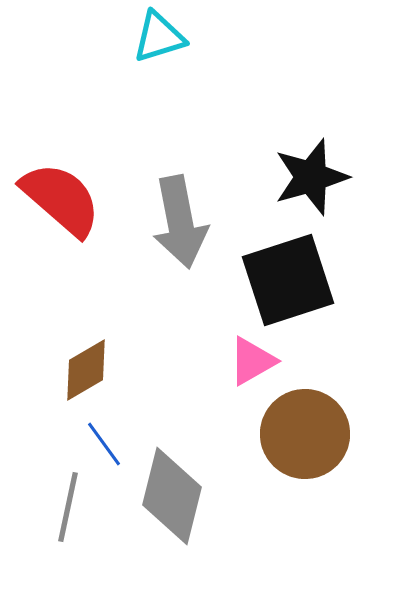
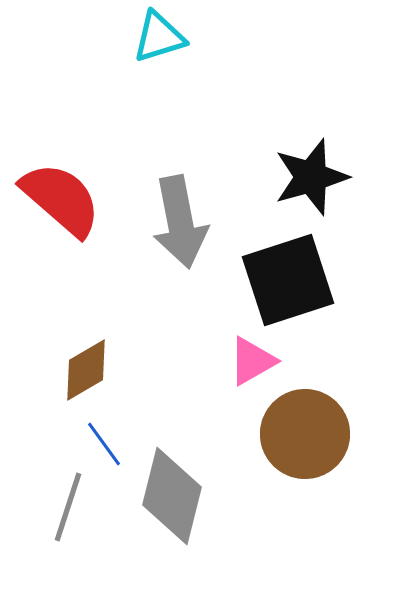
gray line: rotated 6 degrees clockwise
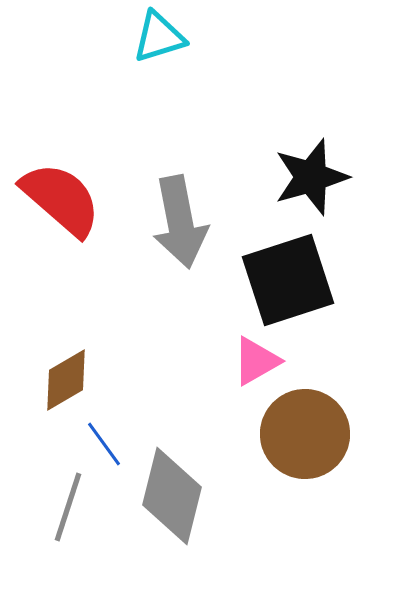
pink triangle: moved 4 px right
brown diamond: moved 20 px left, 10 px down
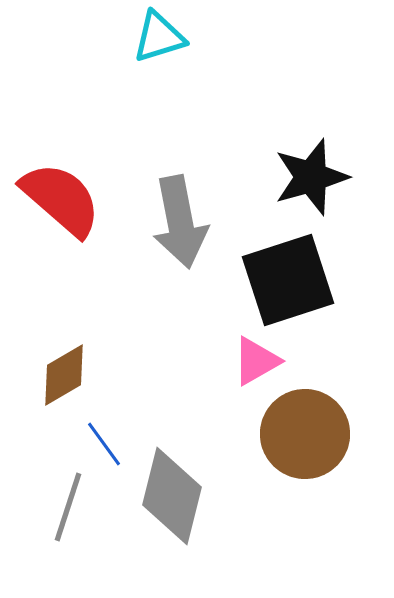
brown diamond: moved 2 px left, 5 px up
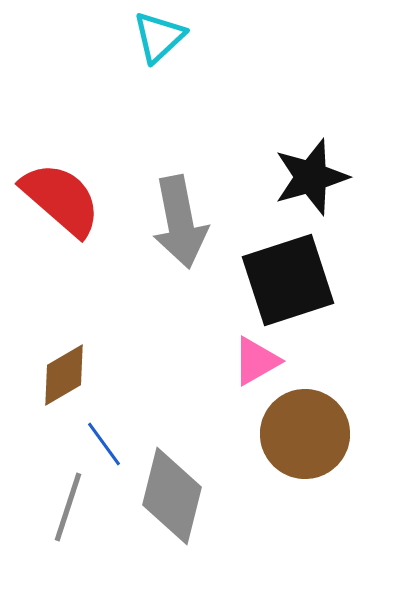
cyan triangle: rotated 26 degrees counterclockwise
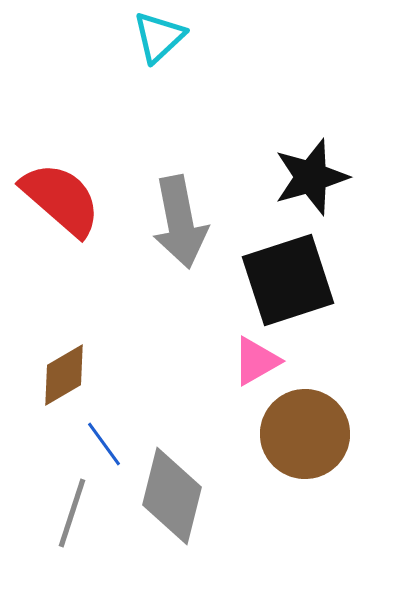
gray line: moved 4 px right, 6 px down
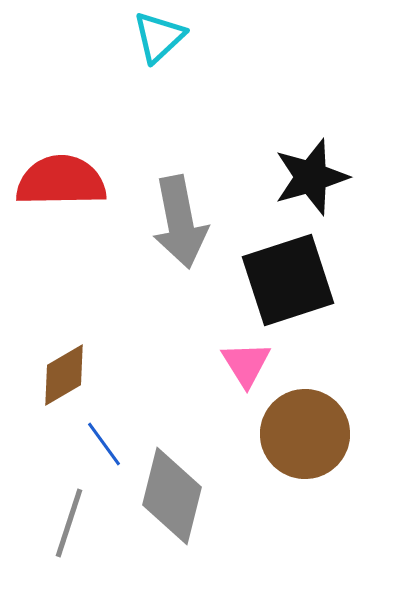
red semicircle: moved 18 px up; rotated 42 degrees counterclockwise
pink triangle: moved 10 px left, 3 px down; rotated 32 degrees counterclockwise
gray line: moved 3 px left, 10 px down
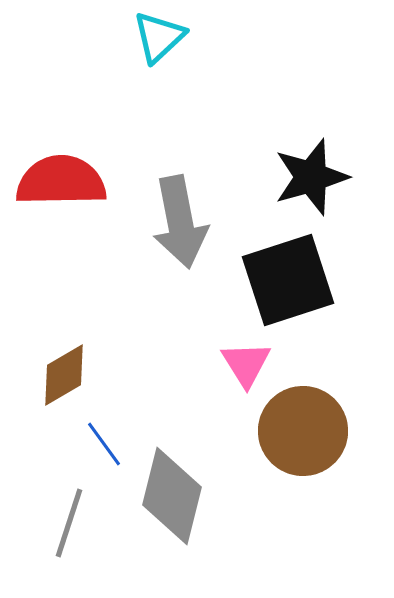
brown circle: moved 2 px left, 3 px up
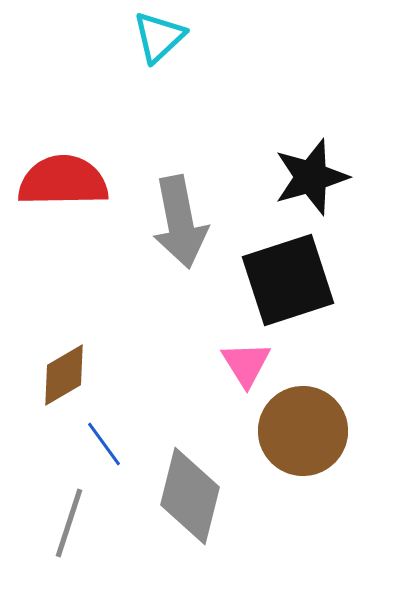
red semicircle: moved 2 px right
gray diamond: moved 18 px right
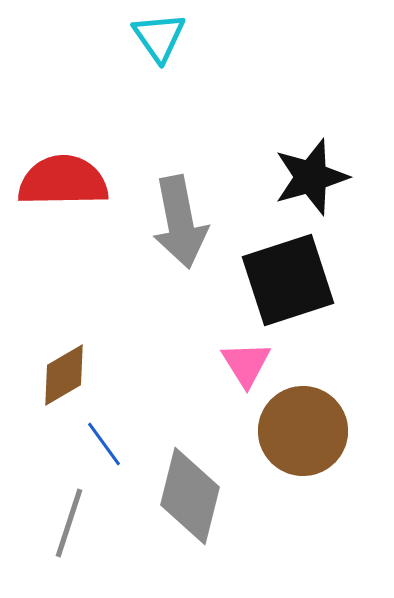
cyan triangle: rotated 22 degrees counterclockwise
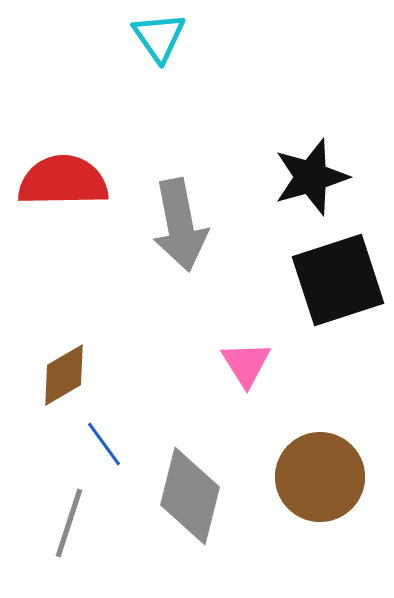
gray arrow: moved 3 px down
black square: moved 50 px right
brown circle: moved 17 px right, 46 px down
